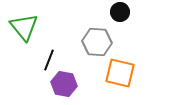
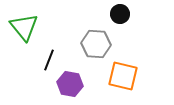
black circle: moved 2 px down
gray hexagon: moved 1 px left, 2 px down
orange square: moved 3 px right, 3 px down
purple hexagon: moved 6 px right
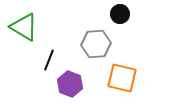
green triangle: rotated 20 degrees counterclockwise
gray hexagon: rotated 8 degrees counterclockwise
orange square: moved 1 px left, 2 px down
purple hexagon: rotated 10 degrees clockwise
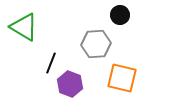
black circle: moved 1 px down
black line: moved 2 px right, 3 px down
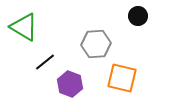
black circle: moved 18 px right, 1 px down
black line: moved 6 px left, 1 px up; rotated 30 degrees clockwise
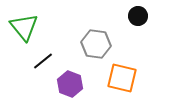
green triangle: rotated 20 degrees clockwise
gray hexagon: rotated 12 degrees clockwise
black line: moved 2 px left, 1 px up
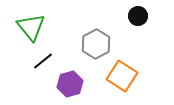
green triangle: moved 7 px right
gray hexagon: rotated 24 degrees clockwise
orange square: moved 2 px up; rotated 20 degrees clockwise
purple hexagon: rotated 25 degrees clockwise
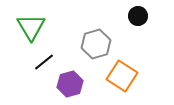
green triangle: rotated 8 degrees clockwise
gray hexagon: rotated 12 degrees clockwise
black line: moved 1 px right, 1 px down
